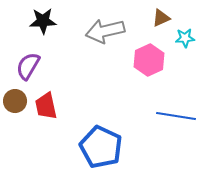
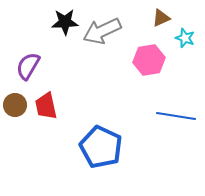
black star: moved 22 px right, 1 px down
gray arrow: moved 3 px left; rotated 12 degrees counterclockwise
cyan star: rotated 24 degrees clockwise
pink hexagon: rotated 16 degrees clockwise
brown circle: moved 4 px down
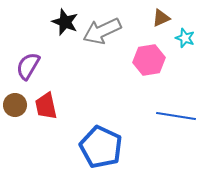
black star: rotated 24 degrees clockwise
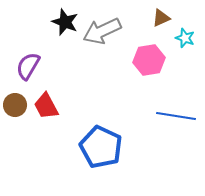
red trapezoid: rotated 16 degrees counterclockwise
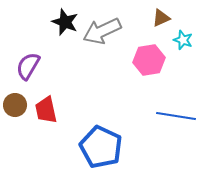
cyan star: moved 2 px left, 2 px down
red trapezoid: moved 4 px down; rotated 16 degrees clockwise
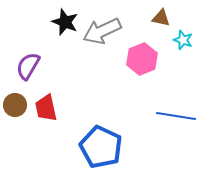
brown triangle: rotated 36 degrees clockwise
pink hexagon: moved 7 px left, 1 px up; rotated 12 degrees counterclockwise
red trapezoid: moved 2 px up
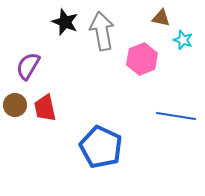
gray arrow: rotated 105 degrees clockwise
red trapezoid: moved 1 px left
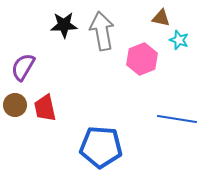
black star: moved 1 px left, 3 px down; rotated 24 degrees counterclockwise
cyan star: moved 4 px left
purple semicircle: moved 5 px left, 1 px down
blue line: moved 1 px right, 3 px down
blue pentagon: rotated 21 degrees counterclockwise
